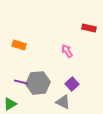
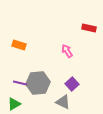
purple line: moved 1 px left, 1 px down
green triangle: moved 4 px right
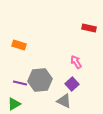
pink arrow: moved 9 px right, 11 px down
gray hexagon: moved 2 px right, 3 px up
gray triangle: moved 1 px right, 1 px up
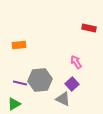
orange rectangle: rotated 24 degrees counterclockwise
gray triangle: moved 1 px left, 2 px up
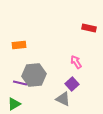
gray hexagon: moved 6 px left, 5 px up
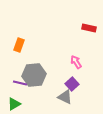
orange rectangle: rotated 64 degrees counterclockwise
gray triangle: moved 2 px right, 2 px up
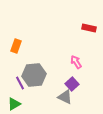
orange rectangle: moved 3 px left, 1 px down
purple line: rotated 48 degrees clockwise
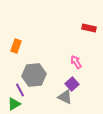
purple line: moved 7 px down
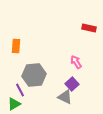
orange rectangle: rotated 16 degrees counterclockwise
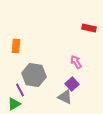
gray hexagon: rotated 15 degrees clockwise
